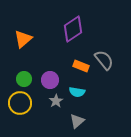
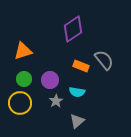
orange triangle: moved 12 px down; rotated 24 degrees clockwise
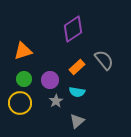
orange rectangle: moved 4 px left, 1 px down; rotated 63 degrees counterclockwise
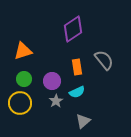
orange rectangle: rotated 56 degrees counterclockwise
purple circle: moved 2 px right, 1 px down
cyan semicircle: rotated 35 degrees counterclockwise
gray triangle: moved 6 px right
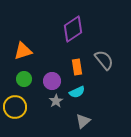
yellow circle: moved 5 px left, 4 px down
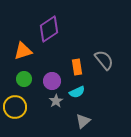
purple diamond: moved 24 px left
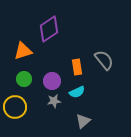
gray star: moved 2 px left; rotated 24 degrees clockwise
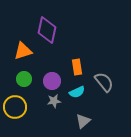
purple diamond: moved 2 px left, 1 px down; rotated 44 degrees counterclockwise
gray semicircle: moved 22 px down
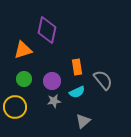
orange triangle: moved 1 px up
gray semicircle: moved 1 px left, 2 px up
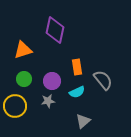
purple diamond: moved 8 px right
gray star: moved 6 px left
yellow circle: moved 1 px up
